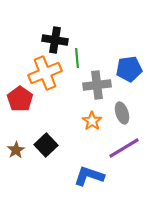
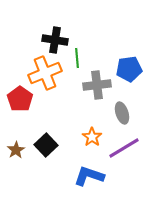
orange star: moved 16 px down
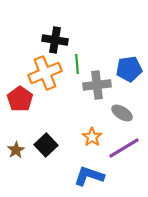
green line: moved 6 px down
gray ellipse: rotated 40 degrees counterclockwise
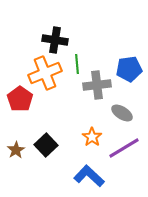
blue L-shape: rotated 24 degrees clockwise
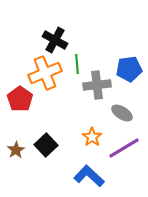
black cross: rotated 20 degrees clockwise
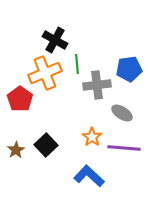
purple line: rotated 36 degrees clockwise
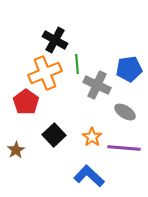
gray cross: rotated 32 degrees clockwise
red pentagon: moved 6 px right, 3 px down
gray ellipse: moved 3 px right, 1 px up
black square: moved 8 px right, 10 px up
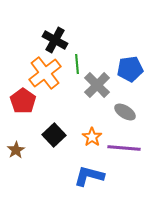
blue pentagon: moved 1 px right
orange cross: rotated 16 degrees counterclockwise
gray cross: rotated 20 degrees clockwise
red pentagon: moved 3 px left, 1 px up
blue L-shape: rotated 28 degrees counterclockwise
